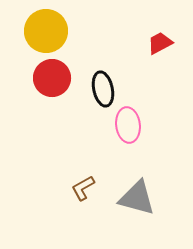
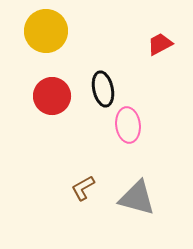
red trapezoid: moved 1 px down
red circle: moved 18 px down
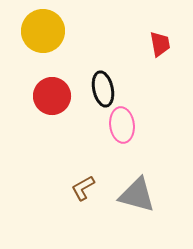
yellow circle: moved 3 px left
red trapezoid: rotated 108 degrees clockwise
pink ellipse: moved 6 px left
gray triangle: moved 3 px up
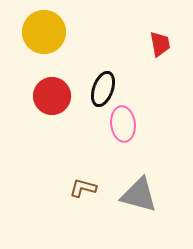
yellow circle: moved 1 px right, 1 px down
black ellipse: rotated 32 degrees clockwise
pink ellipse: moved 1 px right, 1 px up
brown L-shape: rotated 44 degrees clockwise
gray triangle: moved 2 px right
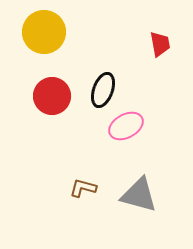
black ellipse: moved 1 px down
pink ellipse: moved 3 px right, 2 px down; rotated 68 degrees clockwise
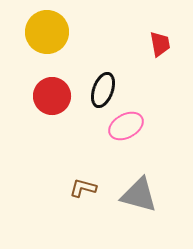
yellow circle: moved 3 px right
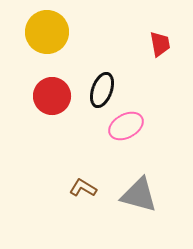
black ellipse: moved 1 px left
brown L-shape: rotated 16 degrees clockwise
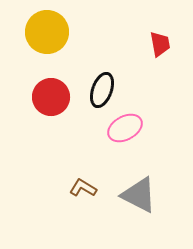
red circle: moved 1 px left, 1 px down
pink ellipse: moved 1 px left, 2 px down
gray triangle: rotated 12 degrees clockwise
